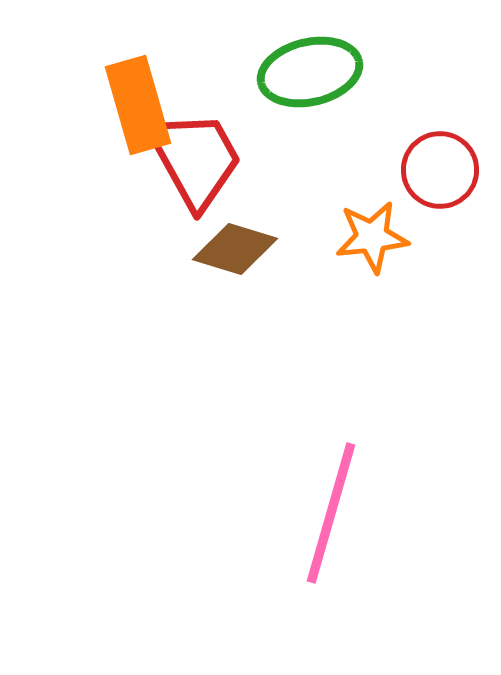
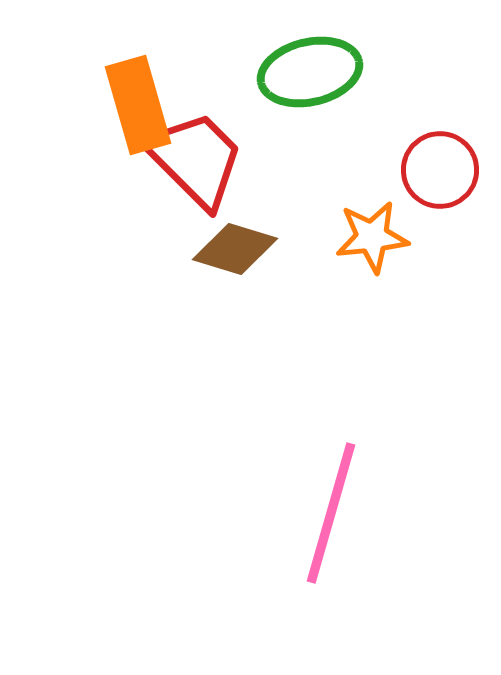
red trapezoid: rotated 16 degrees counterclockwise
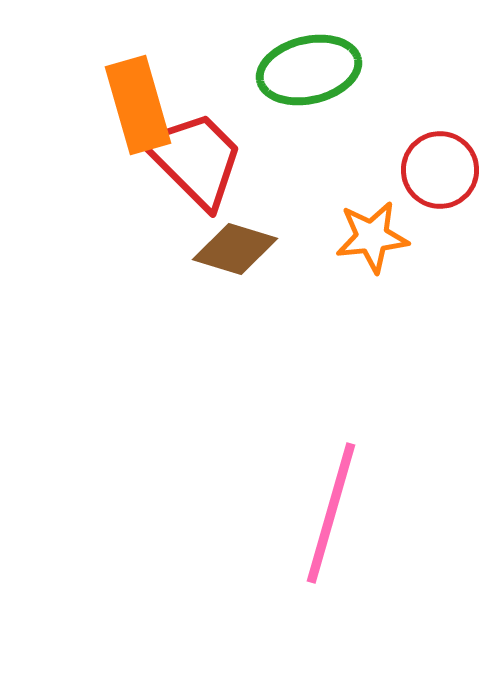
green ellipse: moved 1 px left, 2 px up
